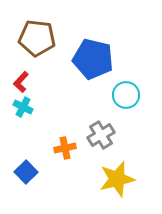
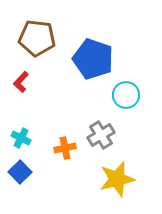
blue pentagon: rotated 6 degrees clockwise
cyan cross: moved 2 px left, 31 px down
blue square: moved 6 px left
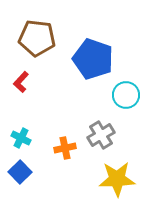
yellow star: rotated 12 degrees clockwise
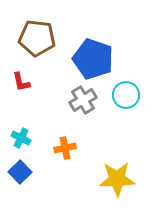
red L-shape: rotated 55 degrees counterclockwise
gray cross: moved 18 px left, 35 px up
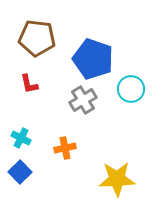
red L-shape: moved 8 px right, 2 px down
cyan circle: moved 5 px right, 6 px up
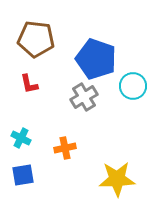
brown pentagon: moved 1 px left, 1 px down
blue pentagon: moved 3 px right
cyan circle: moved 2 px right, 3 px up
gray cross: moved 1 px right, 3 px up
blue square: moved 3 px right, 3 px down; rotated 35 degrees clockwise
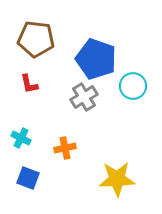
blue square: moved 5 px right, 3 px down; rotated 30 degrees clockwise
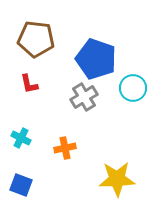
cyan circle: moved 2 px down
blue square: moved 7 px left, 7 px down
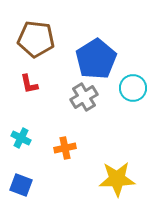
blue pentagon: rotated 21 degrees clockwise
